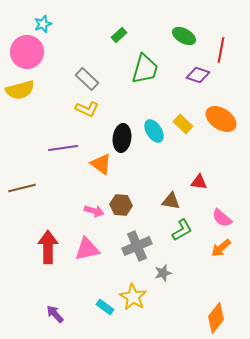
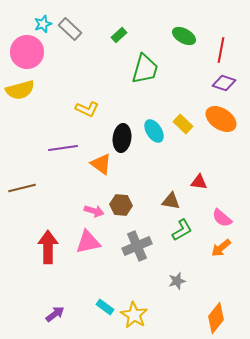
purple diamond: moved 26 px right, 8 px down
gray rectangle: moved 17 px left, 50 px up
pink triangle: moved 1 px right, 7 px up
gray star: moved 14 px right, 8 px down
yellow star: moved 1 px right, 18 px down
purple arrow: rotated 96 degrees clockwise
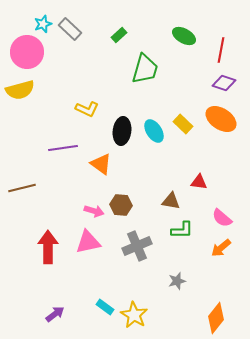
black ellipse: moved 7 px up
green L-shape: rotated 30 degrees clockwise
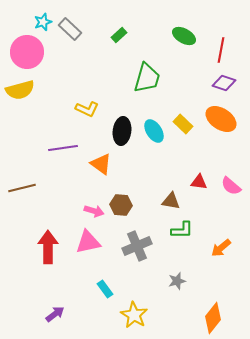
cyan star: moved 2 px up
green trapezoid: moved 2 px right, 9 px down
pink semicircle: moved 9 px right, 32 px up
cyan rectangle: moved 18 px up; rotated 18 degrees clockwise
orange diamond: moved 3 px left
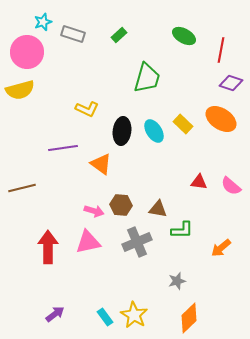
gray rectangle: moved 3 px right, 5 px down; rotated 25 degrees counterclockwise
purple diamond: moved 7 px right
brown triangle: moved 13 px left, 8 px down
gray cross: moved 4 px up
cyan rectangle: moved 28 px down
orange diamond: moved 24 px left; rotated 8 degrees clockwise
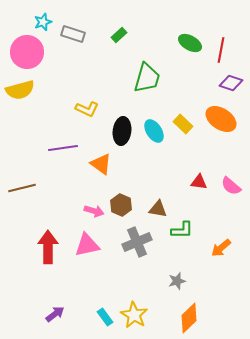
green ellipse: moved 6 px right, 7 px down
brown hexagon: rotated 20 degrees clockwise
pink triangle: moved 1 px left, 3 px down
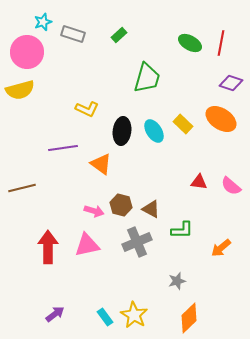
red line: moved 7 px up
brown hexagon: rotated 10 degrees counterclockwise
brown triangle: moved 7 px left; rotated 18 degrees clockwise
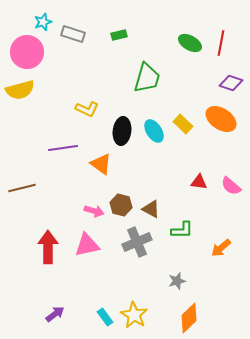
green rectangle: rotated 28 degrees clockwise
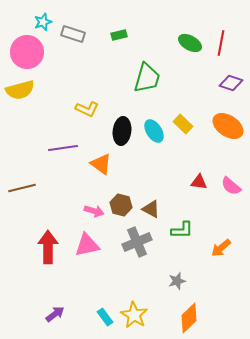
orange ellipse: moved 7 px right, 7 px down
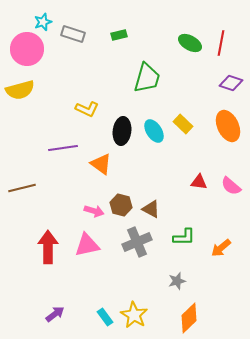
pink circle: moved 3 px up
orange ellipse: rotated 32 degrees clockwise
green L-shape: moved 2 px right, 7 px down
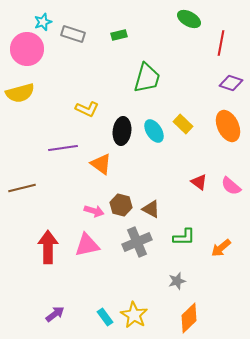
green ellipse: moved 1 px left, 24 px up
yellow semicircle: moved 3 px down
red triangle: rotated 30 degrees clockwise
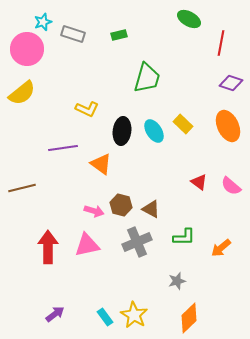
yellow semicircle: moved 2 px right; rotated 24 degrees counterclockwise
